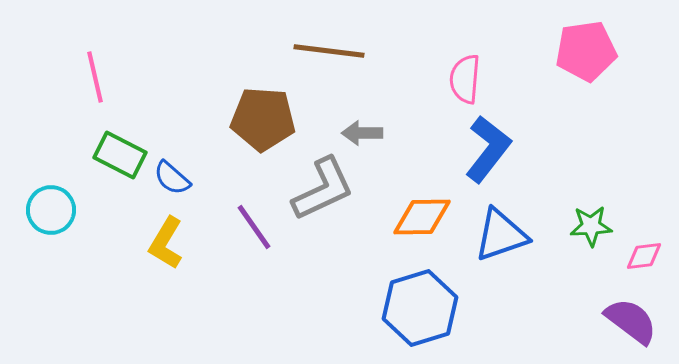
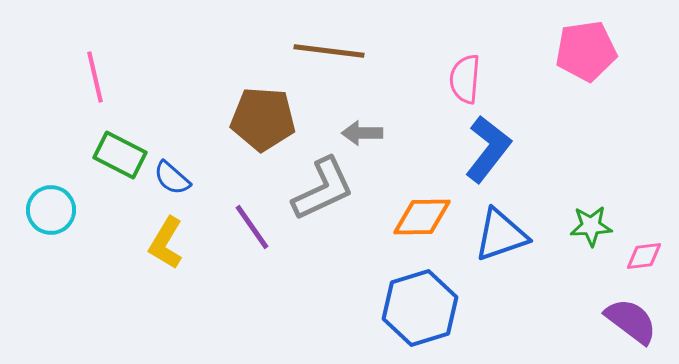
purple line: moved 2 px left
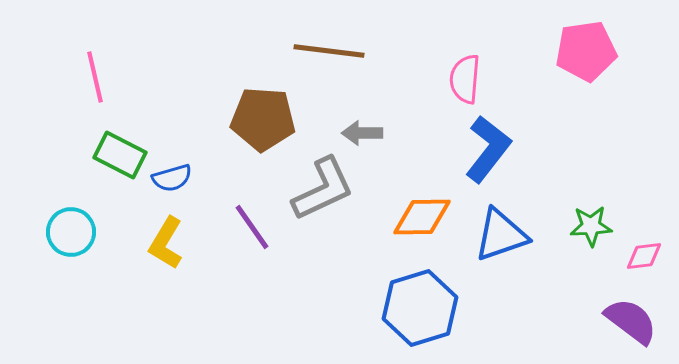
blue semicircle: rotated 57 degrees counterclockwise
cyan circle: moved 20 px right, 22 px down
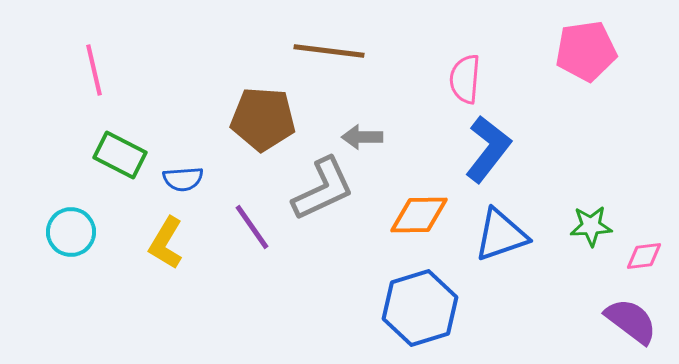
pink line: moved 1 px left, 7 px up
gray arrow: moved 4 px down
blue semicircle: moved 11 px right, 1 px down; rotated 12 degrees clockwise
orange diamond: moved 3 px left, 2 px up
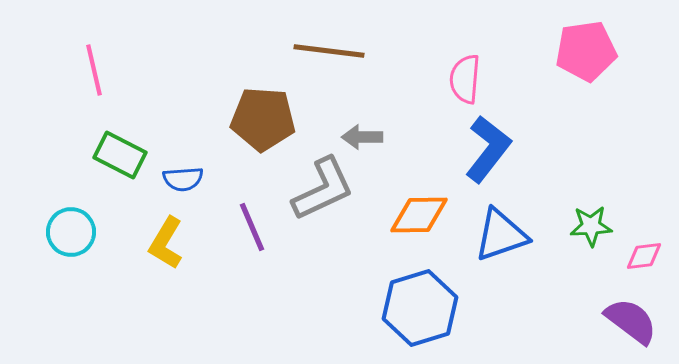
purple line: rotated 12 degrees clockwise
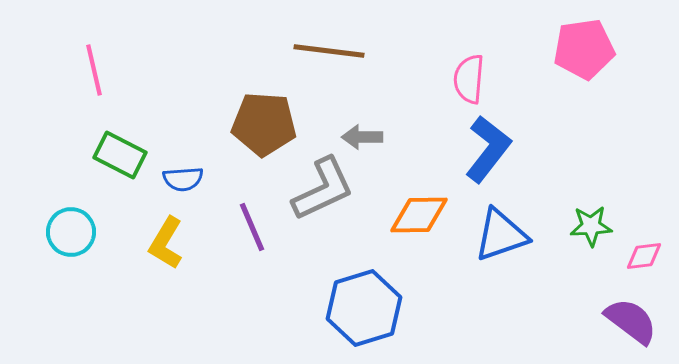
pink pentagon: moved 2 px left, 2 px up
pink semicircle: moved 4 px right
brown pentagon: moved 1 px right, 5 px down
blue hexagon: moved 56 px left
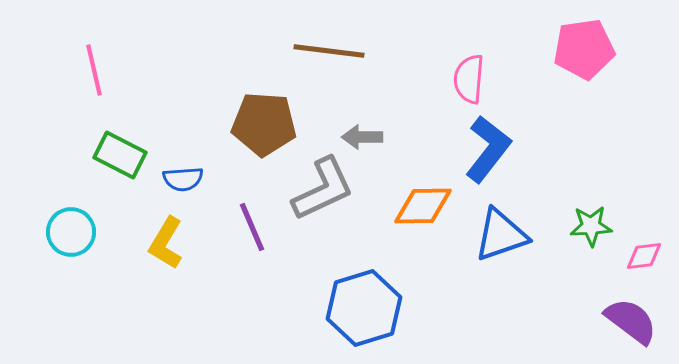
orange diamond: moved 4 px right, 9 px up
